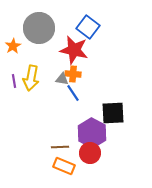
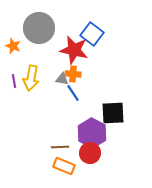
blue square: moved 4 px right, 7 px down
orange star: rotated 21 degrees counterclockwise
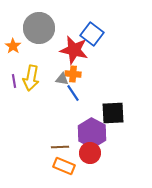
orange star: rotated 14 degrees clockwise
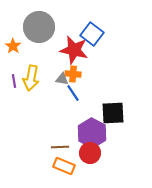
gray circle: moved 1 px up
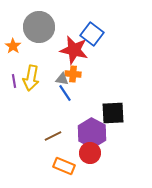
blue line: moved 8 px left
brown line: moved 7 px left, 11 px up; rotated 24 degrees counterclockwise
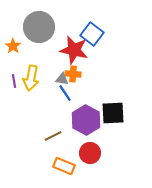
purple hexagon: moved 6 px left, 13 px up
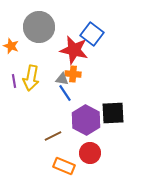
orange star: moved 2 px left; rotated 14 degrees counterclockwise
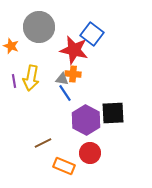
brown line: moved 10 px left, 7 px down
